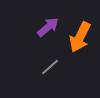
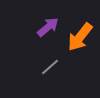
orange arrow: rotated 12 degrees clockwise
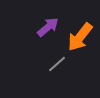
gray line: moved 7 px right, 3 px up
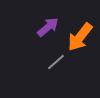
gray line: moved 1 px left, 2 px up
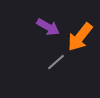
purple arrow: rotated 70 degrees clockwise
